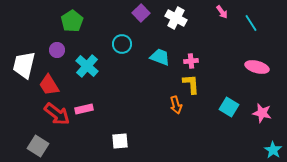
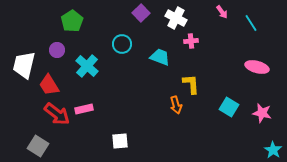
pink cross: moved 20 px up
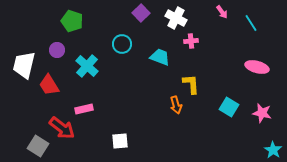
green pentagon: rotated 20 degrees counterclockwise
red arrow: moved 5 px right, 14 px down
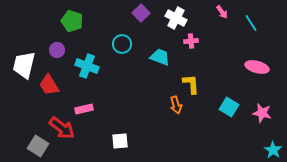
cyan cross: rotated 20 degrees counterclockwise
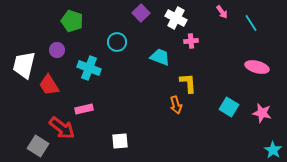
cyan circle: moved 5 px left, 2 px up
cyan cross: moved 2 px right, 2 px down
yellow L-shape: moved 3 px left, 1 px up
